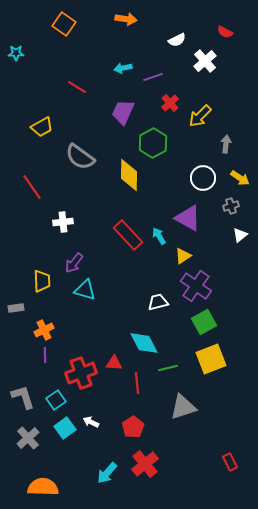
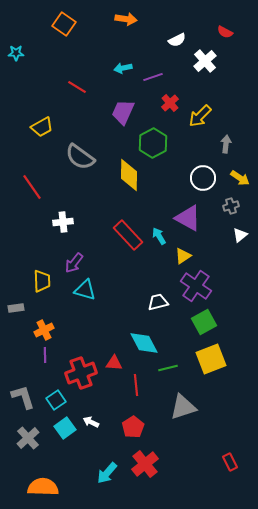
red line at (137, 383): moved 1 px left, 2 px down
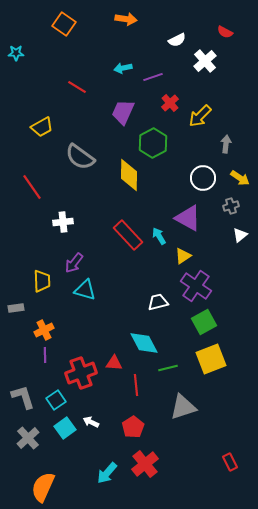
orange semicircle at (43, 487): rotated 68 degrees counterclockwise
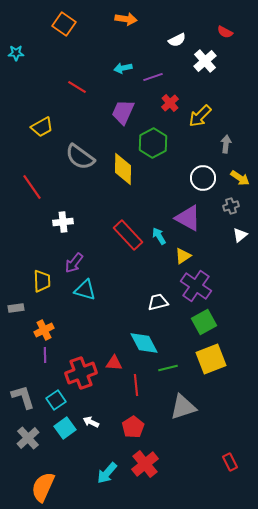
yellow diamond at (129, 175): moved 6 px left, 6 px up
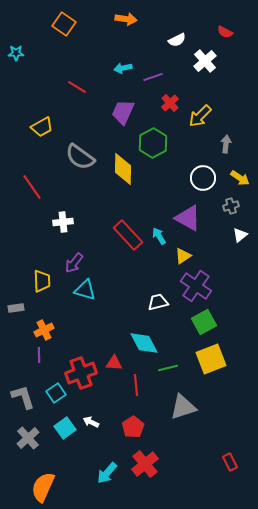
purple line at (45, 355): moved 6 px left
cyan square at (56, 400): moved 7 px up
